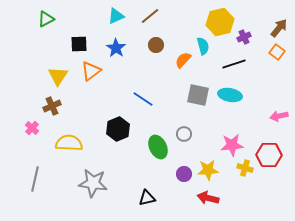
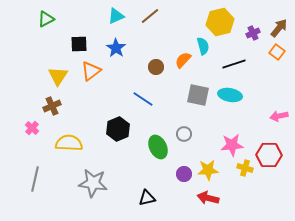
purple cross: moved 9 px right, 4 px up
brown circle: moved 22 px down
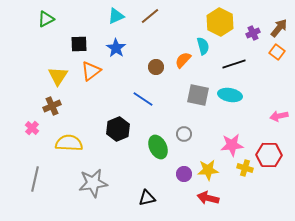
yellow hexagon: rotated 20 degrees counterclockwise
gray star: rotated 16 degrees counterclockwise
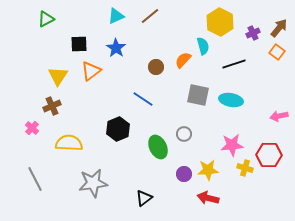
cyan ellipse: moved 1 px right, 5 px down
gray line: rotated 40 degrees counterclockwise
black triangle: moved 3 px left; rotated 24 degrees counterclockwise
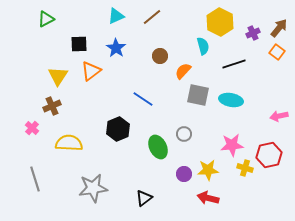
brown line: moved 2 px right, 1 px down
orange semicircle: moved 11 px down
brown circle: moved 4 px right, 11 px up
red hexagon: rotated 15 degrees counterclockwise
gray line: rotated 10 degrees clockwise
gray star: moved 5 px down
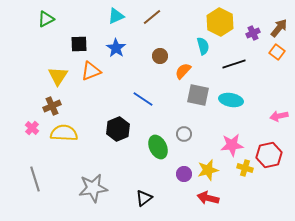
orange triangle: rotated 15 degrees clockwise
yellow semicircle: moved 5 px left, 10 px up
yellow star: rotated 10 degrees counterclockwise
